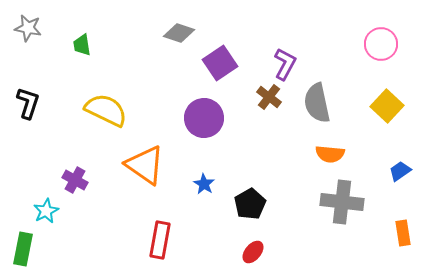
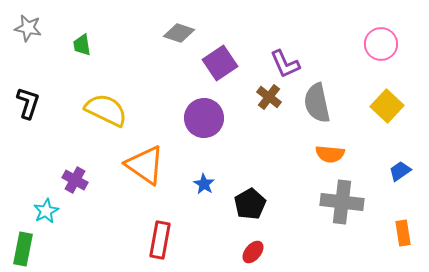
purple L-shape: rotated 128 degrees clockwise
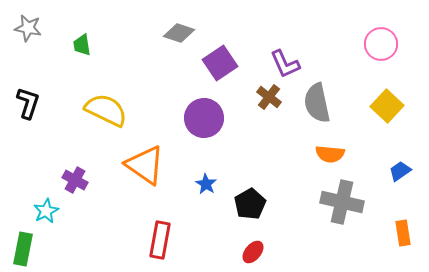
blue star: moved 2 px right
gray cross: rotated 6 degrees clockwise
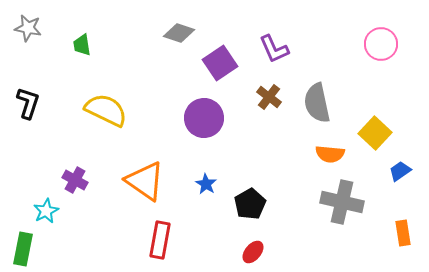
purple L-shape: moved 11 px left, 15 px up
yellow square: moved 12 px left, 27 px down
orange triangle: moved 16 px down
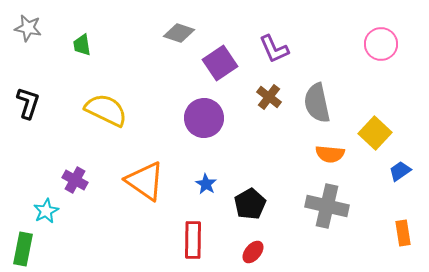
gray cross: moved 15 px left, 4 px down
red rectangle: moved 33 px right; rotated 9 degrees counterclockwise
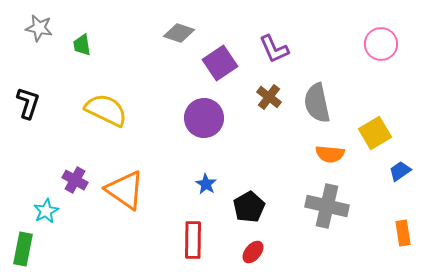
gray star: moved 11 px right
yellow square: rotated 16 degrees clockwise
orange triangle: moved 20 px left, 9 px down
black pentagon: moved 1 px left, 3 px down
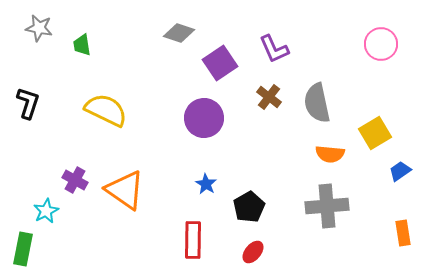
gray cross: rotated 18 degrees counterclockwise
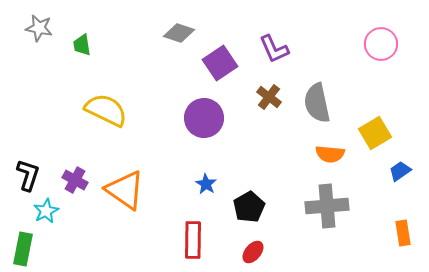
black L-shape: moved 72 px down
